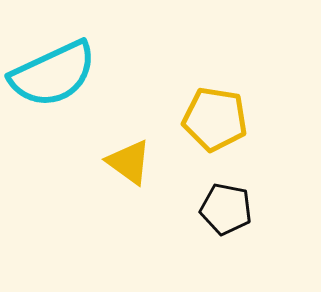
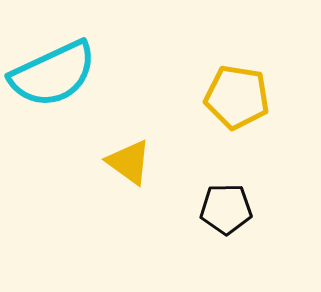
yellow pentagon: moved 22 px right, 22 px up
black pentagon: rotated 12 degrees counterclockwise
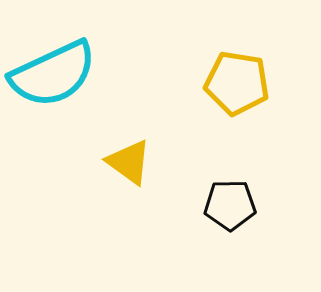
yellow pentagon: moved 14 px up
black pentagon: moved 4 px right, 4 px up
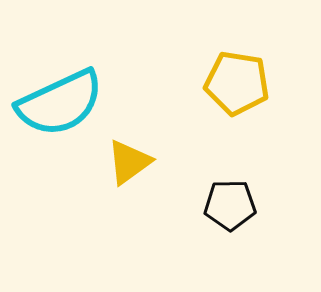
cyan semicircle: moved 7 px right, 29 px down
yellow triangle: rotated 48 degrees clockwise
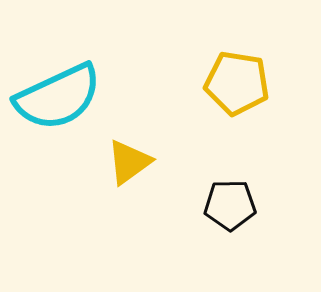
cyan semicircle: moved 2 px left, 6 px up
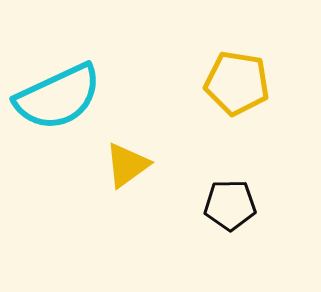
yellow triangle: moved 2 px left, 3 px down
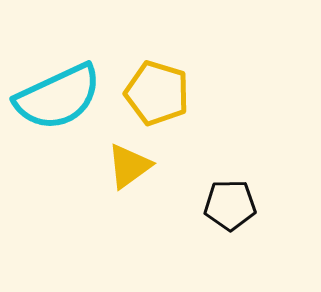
yellow pentagon: moved 80 px left, 10 px down; rotated 8 degrees clockwise
yellow triangle: moved 2 px right, 1 px down
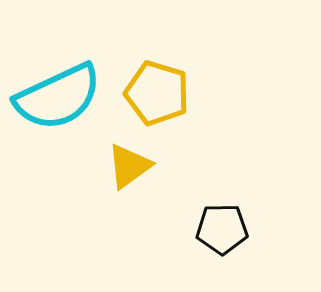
black pentagon: moved 8 px left, 24 px down
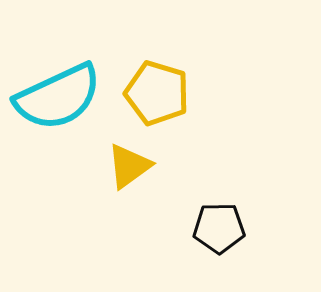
black pentagon: moved 3 px left, 1 px up
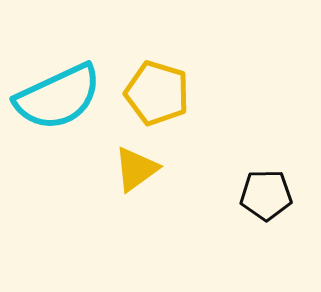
yellow triangle: moved 7 px right, 3 px down
black pentagon: moved 47 px right, 33 px up
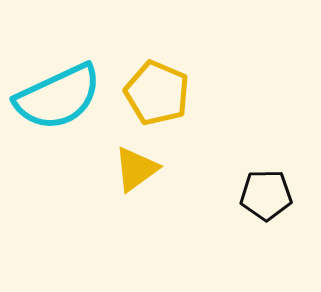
yellow pentagon: rotated 6 degrees clockwise
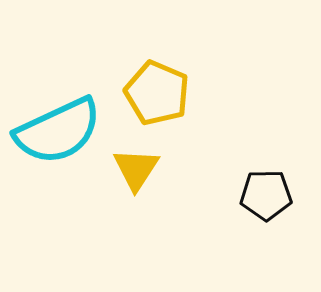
cyan semicircle: moved 34 px down
yellow triangle: rotated 21 degrees counterclockwise
